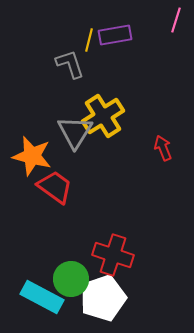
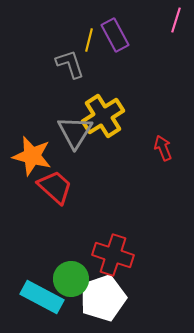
purple rectangle: rotated 72 degrees clockwise
red trapezoid: rotated 6 degrees clockwise
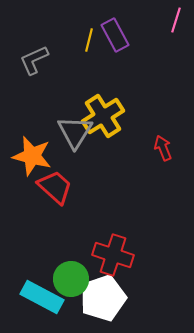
gray L-shape: moved 36 px left, 4 px up; rotated 96 degrees counterclockwise
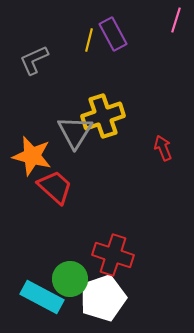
purple rectangle: moved 2 px left, 1 px up
yellow cross: rotated 15 degrees clockwise
green circle: moved 1 px left
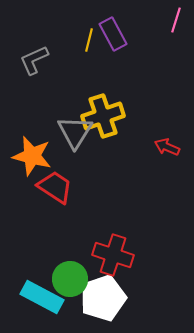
red arrow: moved 4 px right, 1 px up; rotated 45 degrees counterclockwise
red trapezoid: rotated 9 degrees counterclockwise
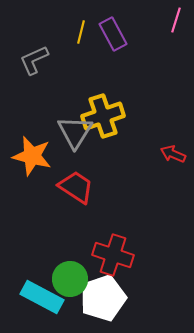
yellow line: moved 8 px left, 8 px up
red arrow: moved 6 px right, 7 px down
red trapezoid: moved 21 px right
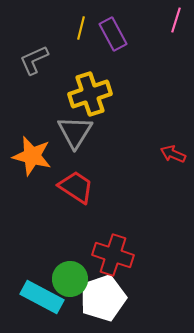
yellow line: moved 4 px up
yellow cross: moved 13 px left, 22 px up
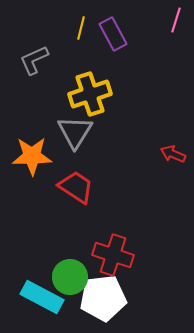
orange star: rotated 15 degrees counterclockwise
green circle: moved 2 px up
white pentagon: rotated 12 degrees clockwise
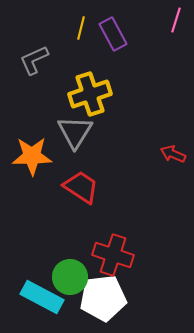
red trapezoid: moved 5 px right
